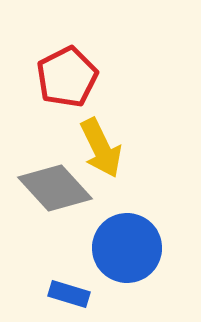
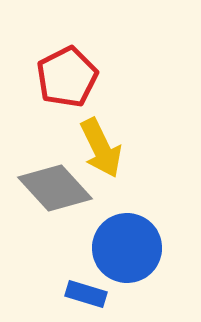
blue rectangle: moved 17 px right
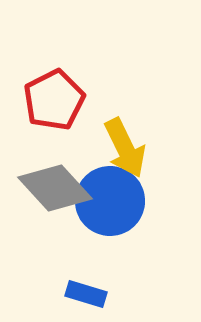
red pentagon: moved 13 px left, 23 px down
yellow arrow: moved 24 px right
blue circle: moved 17 px left, 47 px up
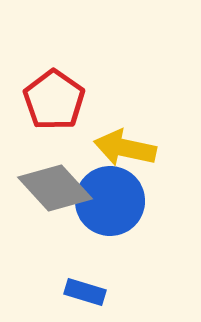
red pentagon: rotated 10 degrees counterclockwise
yellow arrow: rotated 128 degrees clockwise
blue rectangle: moved 1 px left, 2 px up
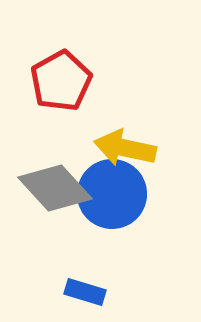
red pentagon: moved 7 px right, 19 px up; rotated 8 degrees clockwise
blue circle: moved 2 px right, 7 px up
